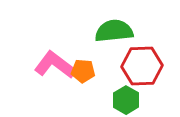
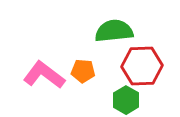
pink L-shape: moved 11 px left, 10 px down
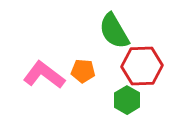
green semicircle: rotated 114 degrees counterclockwise
green hexagon: moved 1 px right
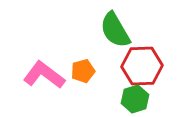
green semicircle: moved 1 px right, 1 px up
orange pentagon: rotated 20 degrees counterclockwise
green hexagon: moved 8 px right, 1 px up; rotated 12 degrees clockwise
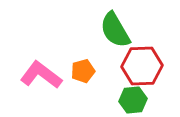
pink L-shape: moved 3 px left
green hexagon: moved 2 px left, 1 px down; rotated 12 degrees clockwise
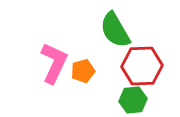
pink L-shape: moved 13 px right, 12 px up; rotated 78 degrees clockwise
